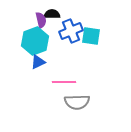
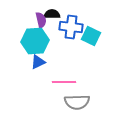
blue cross: moved 4 px up; rotated 30 degrees clockwise
cyan square: rotated 18 degrees clockwise
cyan hexagon: rotated 16 degrees clockwise
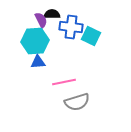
purple semicircle: rotated 14 degrees counterclockwise
blue triangle: rotated 21 degrees clockwise
pink line: rotated 10 degrees counterclockwise
gray semicircle: rotated 15 degrees counterclockwise
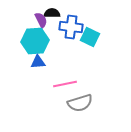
black semicircle: moved 1 px up
cyan square: moved 1 px left, 1 px down
pink line: moved 1 px right, 2 px down
gray semicircle: moved 3 px right, 1 px down
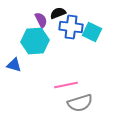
black semicircle: moved 6 px right; rotated 21 degrees counterclockwise
cyan square: moved 2 px right, 5 px up
blue triangle: moved 24 px left, 3 px down; rotated 21 degrees clockwise
pink line: moved 1 px right, 1 px down
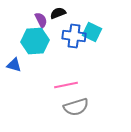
blue cross: moved 3 px right, 9 px down
gray semicircle: moved 4 px left, 4 px down
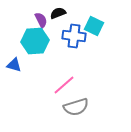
cyan square: moved 2 px right, 6 px up
pink line: moved 2 px left; rotated 30 degrees counterclockwise
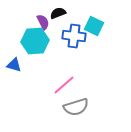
purple semicircle: moved 2 px right, 2 px down
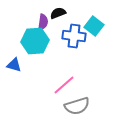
purple semicircle: rotated 35 degrees clockwise
cyan square: rotated 12 degrees clockwise
gray semicircle: moved 1 px right, 1 px up
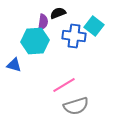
pink line: rotated 10 degrees clockwise
gray semicircle: moved 1 px left
